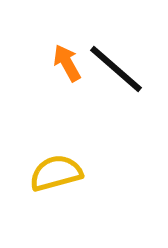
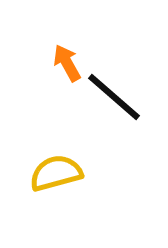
black line: moved 2 px left, 28 px down
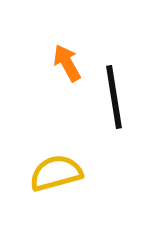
black line: rotated 40 degrees clockwise
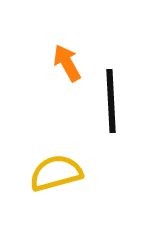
black line: moved 3 px left, 4 px down; rotated 6 degrees clockwise
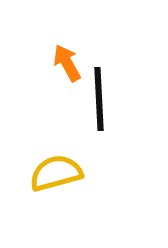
black line: moved 12 px left, 2 px up
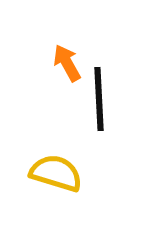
yellow semicircle: rotated 32 degrees clockwise
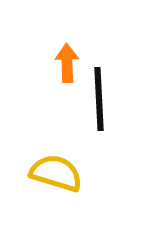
orange arrow: rotated 27 degrees clockwise
